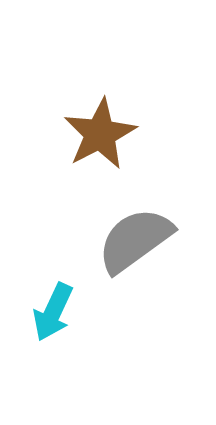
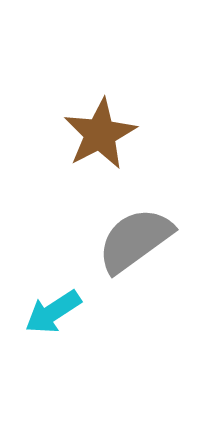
cyan arrow: rotated 32 degrees clockwise
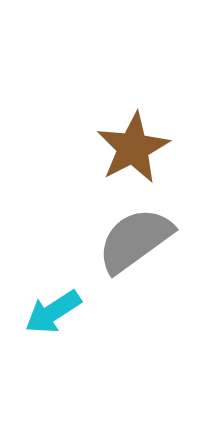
brown star: moved 33 px right, 14 px down
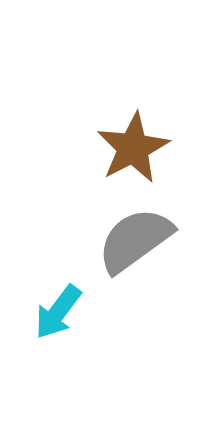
cyan arrow: moved 5 px right; rotated 20 degrees counterclockwise
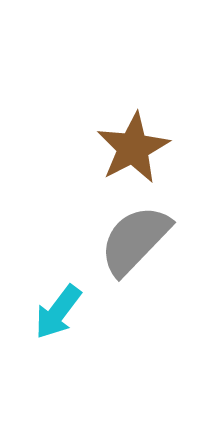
gray semicircle: rotated 10 degrees counterclockwise
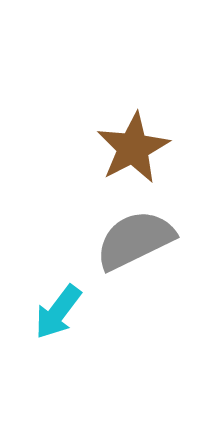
gray semicircle: rotated 20 degrees clockwise
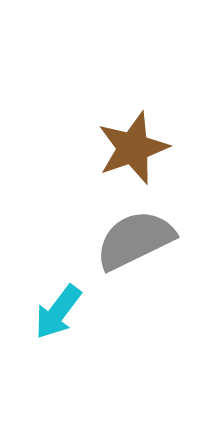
brown star: rotated 8 degrees clockwise
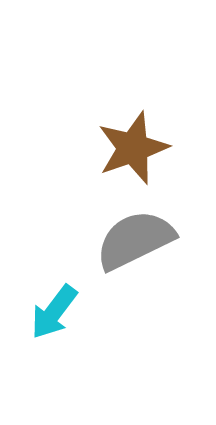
cyan arrow: moved 4 px left
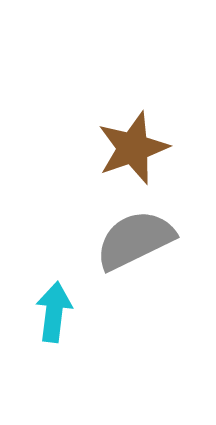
cyan arrow: rotated 150 degrees clockwise
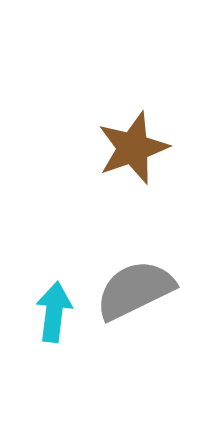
gray semicircle: moved 50 px down
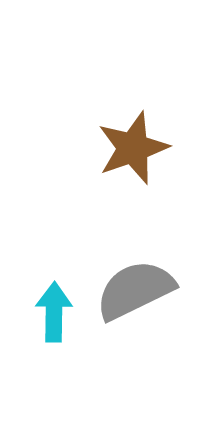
cyan arrow: rotated 6 degrees counterclockwise
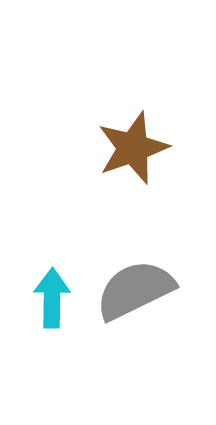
cyan arrow: moved 2 px left, 14 px up
